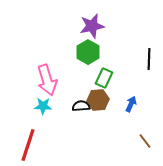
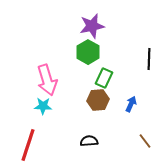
black semicircle: moved 8 px right, 35 px down
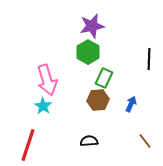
cyan star: rotated 30 degrees clockwise
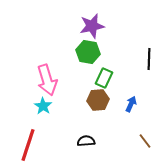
green hexagon: rotated 20 degrees counterclockwise
black semicircle: moved 3 px left
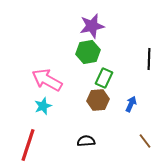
green hexagon: rotated 20 degrees counterclockwise
pink arrow: rotated 136 degrees clockwise
cyan star: rotated 18 degrees clockwise
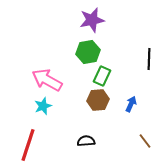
purple star: moved 6 px up
green rectangle: moved 2 px left, 2 px up
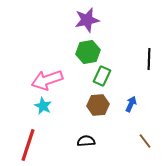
purple star: moved 5 px left
pink arrow: rotated 48 degrees counterclockwise
brown hexagon: moved 5 px down
cyan star: rotated 24 degrees counterclockwise
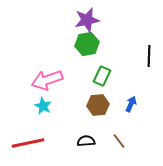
green hexagon: moved 1 px left, 8 px up
black line: moved 3 px up
brown line: moved 26 px left
red line: moved 2 px up; rotated 60 degrees clockwise
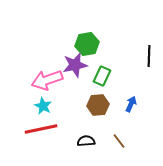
purple star: moved 12 px left, 45 px down
red line: moved 13 px right, 14 px up
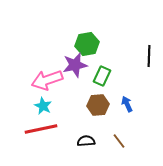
blue arrow: moved 4 px left; rotated 49 degrees counterclockwise
